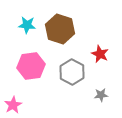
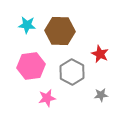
brown hexagon: moved 2 px down; rotated 16 degrees counterclockwise
pink star: moved 34 px right, 7 px up; rotated 18 degrees clockwise
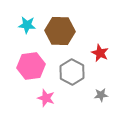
red star: moved 1 px up
pink star: moved 1 px left; rotated 30 degrees clockwise
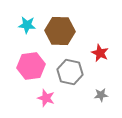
gray hexagon: moved 2 px left; rotated 15 degrees counterclockwise
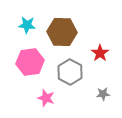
brown hexagon: moved 2 px right, 1 px down
red star: rotated 12 degrees clockwise
pink hexagon: moved 1 px left, 4 px up
gray hexagon: rotated 15 degrees clockwise
gray star: moved 2 px right, 1 px up
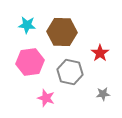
gray hexagon: rotated 15 degrees counterclockwise
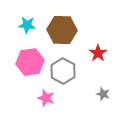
brown hexagon: moved 2 px up
red star: moved 2 px left
gray hexagon: moved 7 px left, 1 px up; rotated 15 degrees clockwise
gray star: rotated 24 degrees clockwise
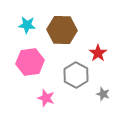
gray hexagon: moved 13 px right, 4 px down
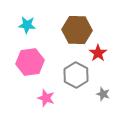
brown hexagon: moved 15 px right
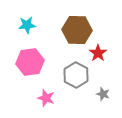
cyan star: rotated 12 degrees counterclockwise
